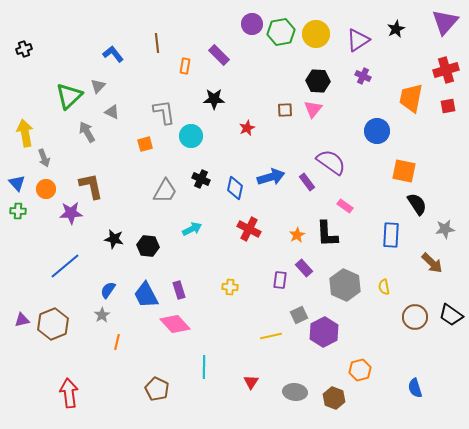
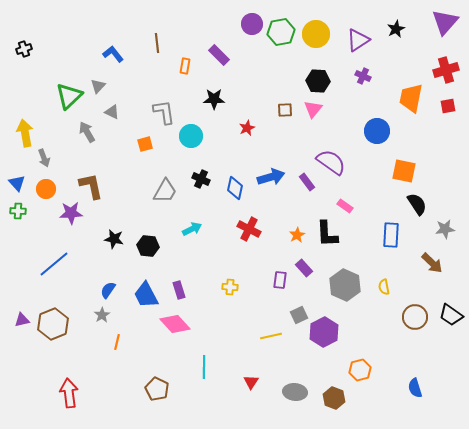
blue line at (65, 266): moved 11 px left, 2 px up
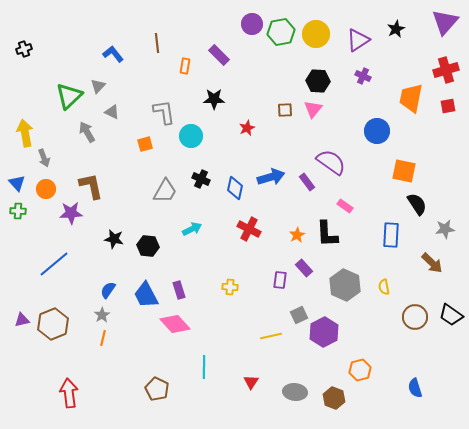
orange line at (117, 342): moved 14 px left, 4 px up
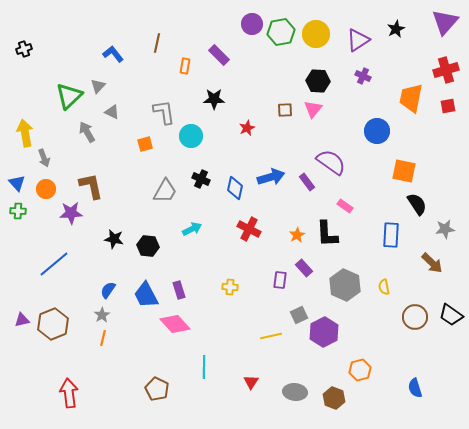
brown line at (157, 43): rotated 18 degrees clockwise
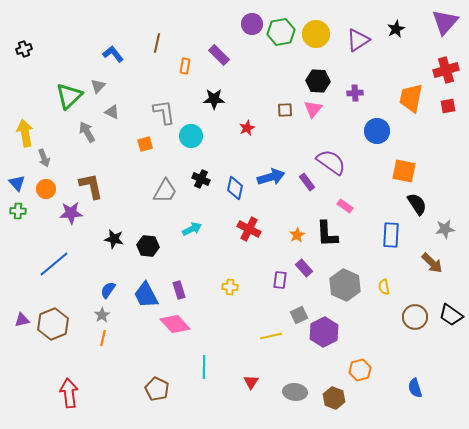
purple cross at (363, 76): moved 8 px left, 17 px down; rotated 28 degrees counterclockwise
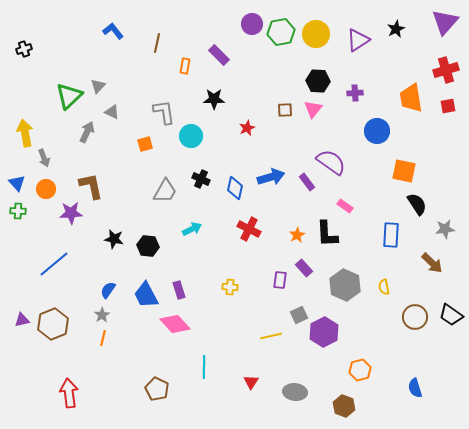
blue L-shape at (113, 54): moved 23 px up
orange trapezoid at (411, 98): rotated 20 degrees counterclockwise
gray arrow at (87, 132): rotated 55 degrees clockwise
brown hexagon at (334, 398): moved 10 px right, 8 px down
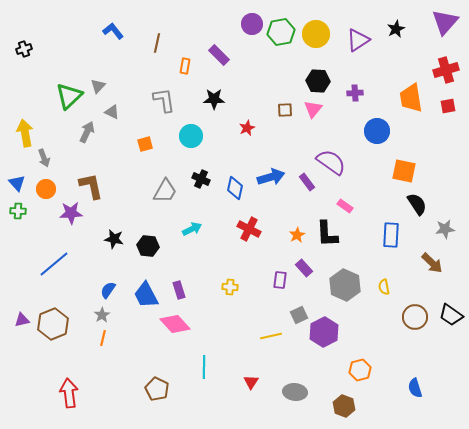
gray L-shape at (164, 112): moved 12 px up
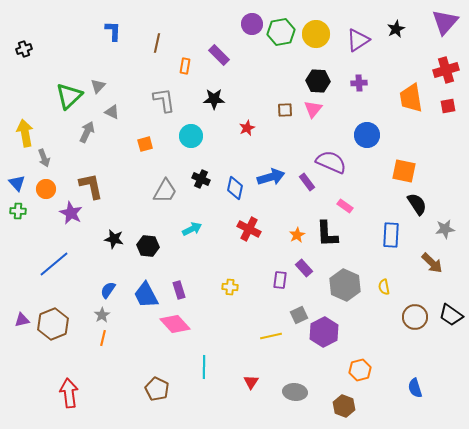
blue L-shape at (113, 31): rotated 40 degrees clockwise
purple cross at (355, 93): moved 4 px right, 10 px up
blue circle at (377, 131): moved 10 px left, 4 px down
purple semicircle at (331, 162): rotated 12 degrees counterclockwise
purple star at (71, 213): rotated 30 degrees clockwise
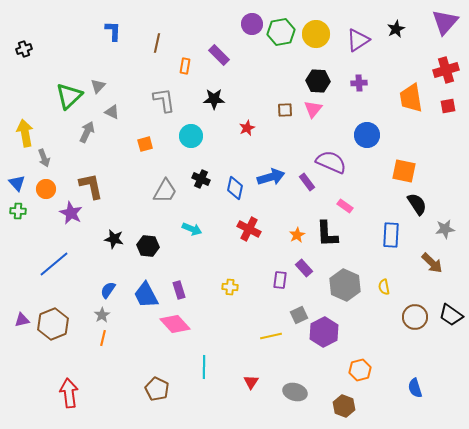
cyan arrow at (192, 229): rotated 48 degrees clockwise
gray ellipse at (295, 392): rotated 10 degrees clockwise
